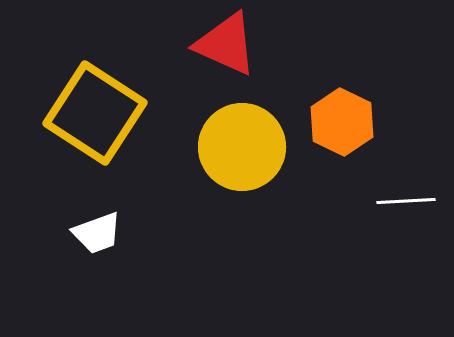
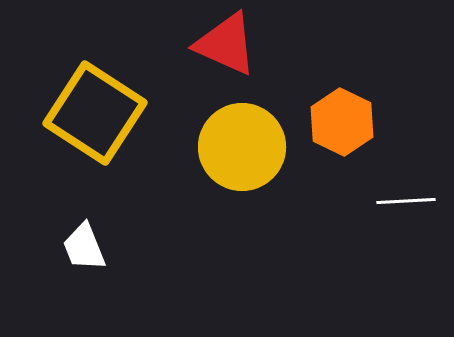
white trapezoid: moved 13 px left, 14 px down; rotated 88 degrees clockwise
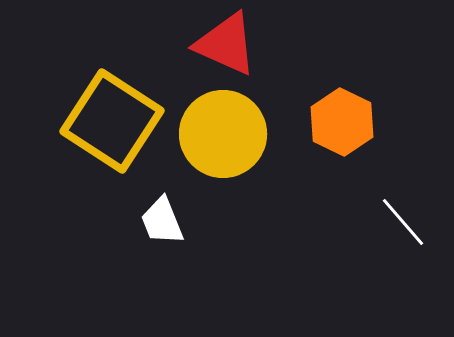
yellow square: moved 17 px right, 8 px down
yellow circle: moved 19 px left, 13 px up
white line: moved 3 px left, 21 px down; rotated 52 degrees clockwise
white trapezoid: moved 78 px right, 26 px up
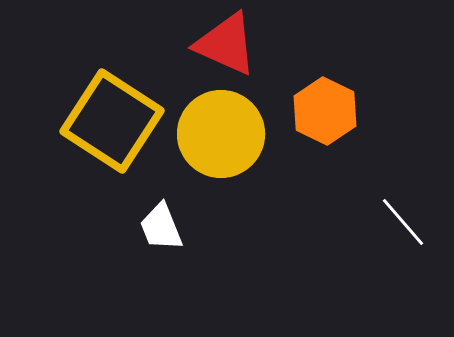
orange hexagon: moved 17 px left, 11 px up
yellow circle: moved 2 px left
white trapezoid: moved 1 px left, 6 px down
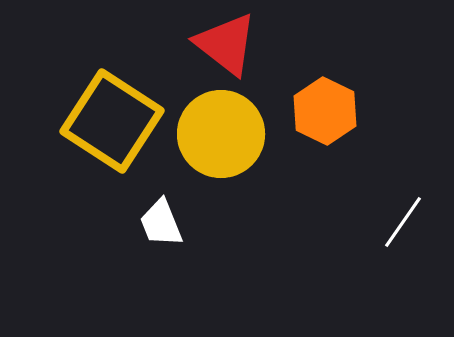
red triangle: rotated 14 degrees clockwise
white line: rotated 76 degrees clockwise
white trapezoid: moved 4 px up
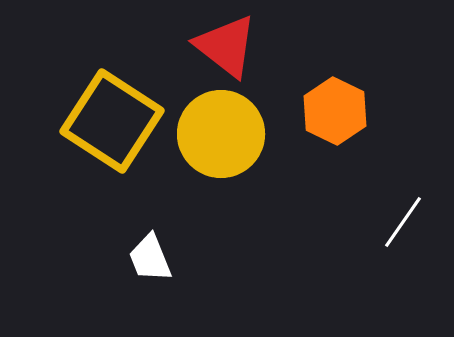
red triangle: moved 2 px down
orange hexagon: moved 10 px right
white trapezoid: moved 11 px left, 35 px down
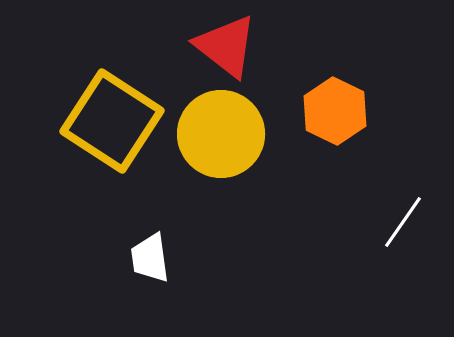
white trapezoid: rotated 14 degrees clockwise
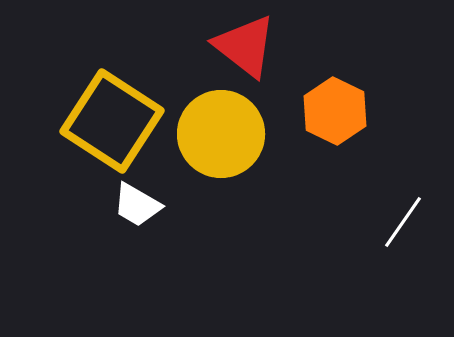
red triangle: moved 19 px right
white trapezoid: moved 13 px left, 53 px up; rotated 52 degrees counterclockwise
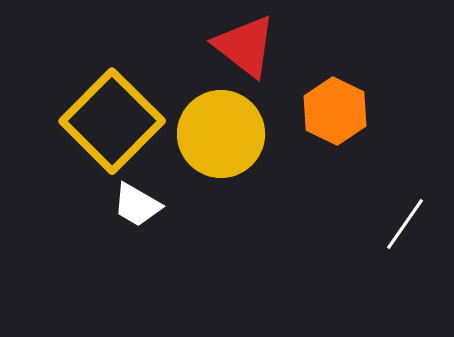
yellow square: rotated 12 degrees clockwise
white line: moved 2 px right, 2 px down
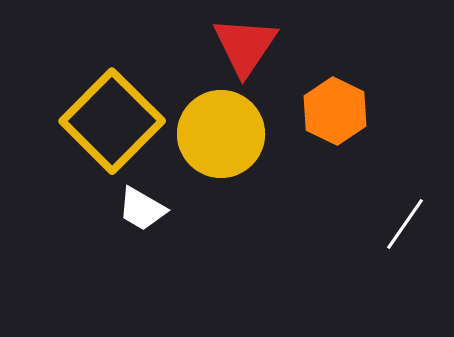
red triangle: rotated 26 degrees clockwise
white trapezoid: moved 5 px right, 4 px down
